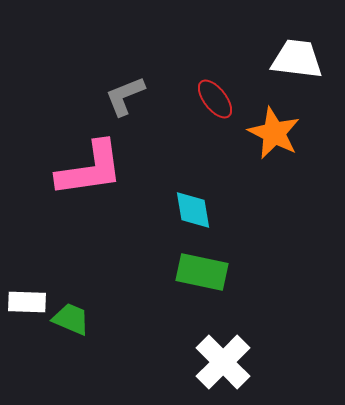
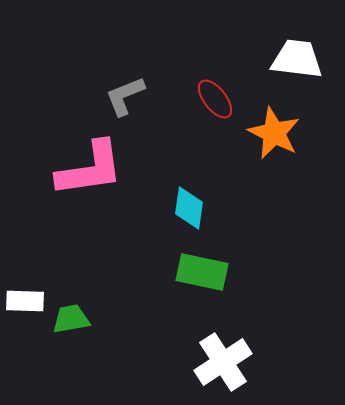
cyan diamond: moved 4 px left, 2 px up; rotated 18 degrees clockwise
white rectangle: moved 2 px left, 1 px up
green trapezoid: rotated 33 degrees counterclockwise
white cross: rotated 12 degrees clockwise
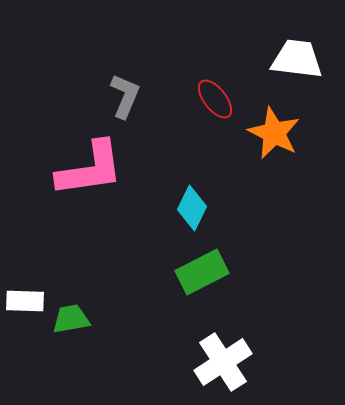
gray L-shape: rotated 135 degrees clockwise
cyan diamond: moved 3 px right; rotated 18 degrees clockwise
green rectangle: rotated 39 degrees counterclockwise
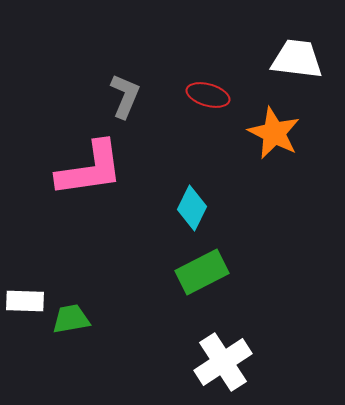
red ellipse: moved 7 px left, 4 px up; rotated 36 degrees counterclockwise
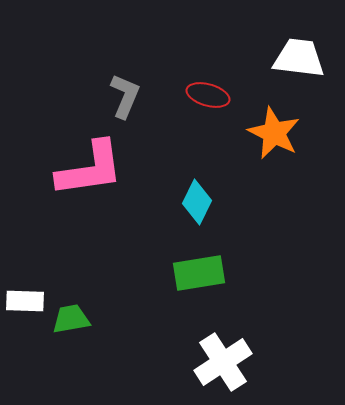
white trapezoid: moved 2 px right, 1 px up
cyan diamond: moved 5 px right, 6 px up
green rectangle: moved 3 px left, 1 px down; rotated 18 degrees clockwise
